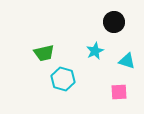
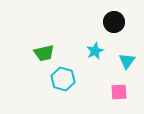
cyan triangle: rotated 48 degrees clockwise
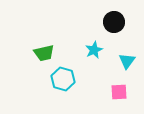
cyan star: moved 1 px left, 1 px up
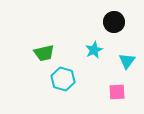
pink square: moved 2 px left
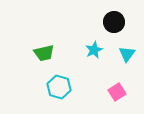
cyan triangle: moved 7 px up
cyan hexagon: moved 4 px left, 8 px down
pink square: rotated 30 degrees counterclockwise
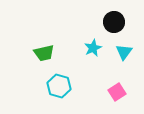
cyan star: moved 1 px left, 2 px up
cyan triangle: moved 3 px left, 2 px up
cyan hexagon: moved 1 px up
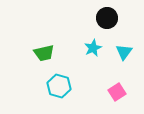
black circle: moved 7 px left, 4 px up
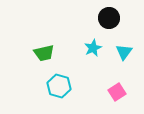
black circle: moved 2 px right
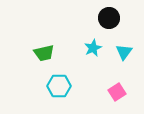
cyan hexagon: rotated 15 degrees counterclockwise
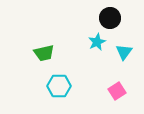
black circle: moved 1 px right
cyan star: moved 4 px right, 6 px up
pink square: moved 1 px up
